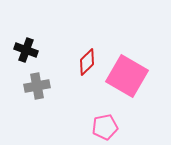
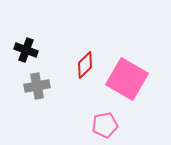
red diamond: moved 2 px left, 3 px down
pink square: moved 3 px down
pink pentagon: moved 2 px up
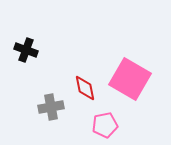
red diamond: moved 23 px down; rotated 56 degrees counterclockwise
pink square: moved 3 px right
gray cross: moved 14 px right, 21 px down
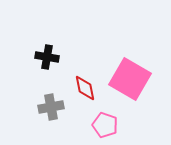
black cross: moved 21 px right, 7 px down; rotated 10 degrees counterclockwise
pink pentagon: rotated 30 degrees clockwise
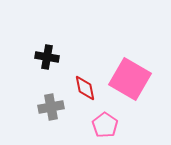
pink pentagon: rotated 15 degrees clockwise
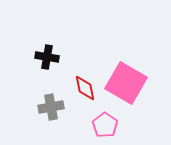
pink square: moved 4 px left, 4 px down
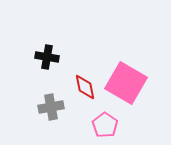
red diamond: moved 1 px up
